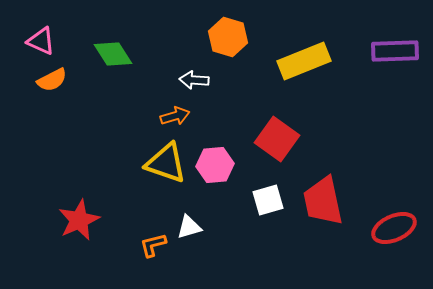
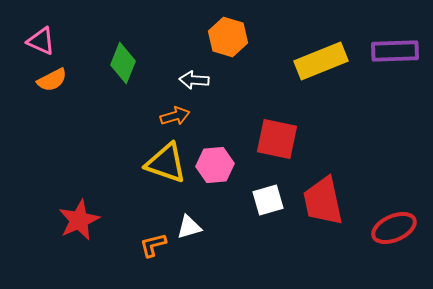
green diamond: moved 10 px right, 9 px down; rotated 54 degrees clockwise
yellow rectangle: moved 17 px right
red square: rotated 24 degrees counterclockwise
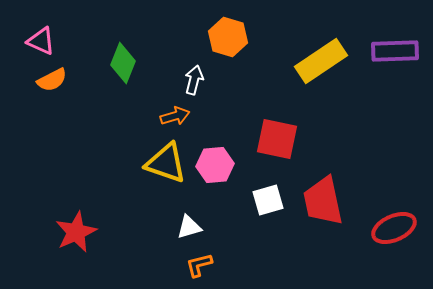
yellow rectangle: rotated 12 degrees counterclockwise
white arrow: rotated 100 degrees clockwise
red star: moved 3 px left, 12 px down
orange L-shape: moved 46 px right, 20 px down
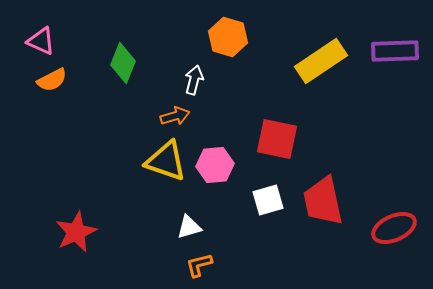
yellow triangle: moved 2 px up
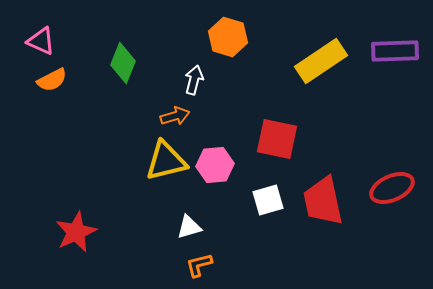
yellow triangle: rotated 33 degrees counterclockwise
red ellipse: moved 2 px left, 40 px up
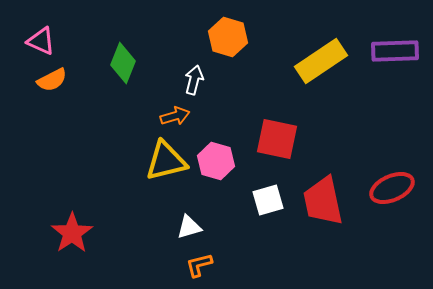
pink hexagon: moved 1 px right, 4 px up; rotated 21 degrees clockwise
red star: moved 4 px left, 1 px down; rotated 9 degrees counterclockwise
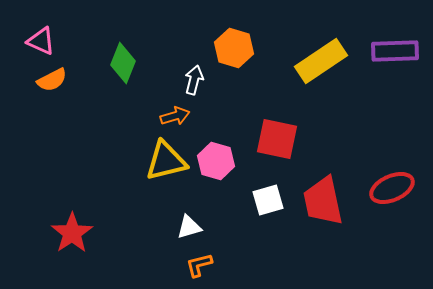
orange hexagon: moved 6 px right, 11 px down
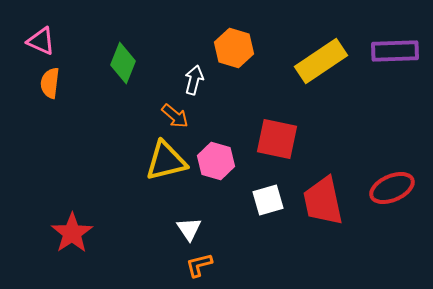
orange semicircle: moved 2 px left, 3 px down; rotated 124 degrees clockwise
orange arrow: rotated 56 degrees clockwise
white triangle: moved 2 px down; rotated 48 degrees counterclockwise
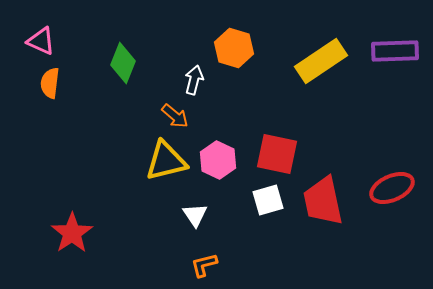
red square: moved 15 px down
pink hexagon: moved 2 px right, 1 px up; rotated 9 degrees clockwise
white triangle: moved 6 px right, 14 px up
orange L-shape: moved 5 px right
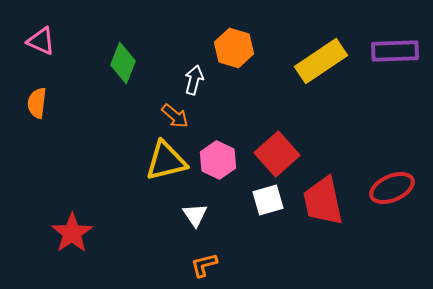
orange semicircle: moved 13 px left, 20 px down
red square: rotated 36 degrees clockwise
